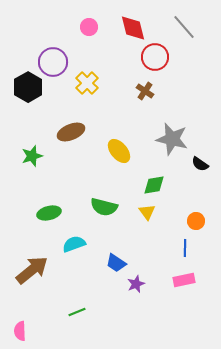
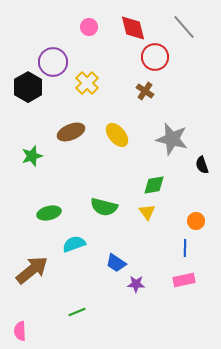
yellow ellipse: moved 2 px left, 16 px up
black semicircle: moved 2 px right, 1 px down; rotated 36 degrees clockwise
purple star: rotated 24 degrees clockwise
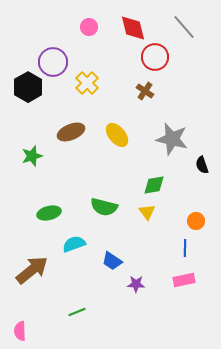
blue trapezoid: moved 4 px left, 2 px up
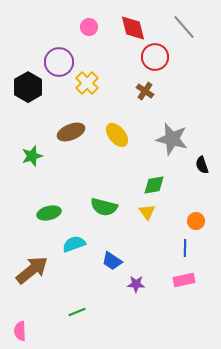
purple circle: moved 6 px right
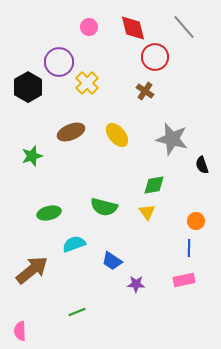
blue line: moved 4 px right
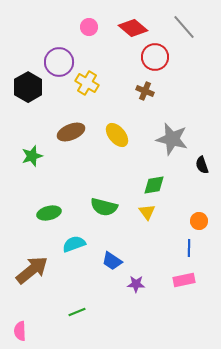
red diamond: rotated 36 degrees counterclockwise
yellow cross: rotated 15 degrees counterclockwise
brown cross: rotated 12 degrees counterclockwise
orange circle: moved 3 px right
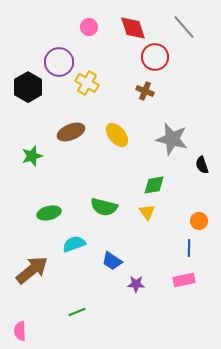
red diamond: rotated 32 degrees clockwise
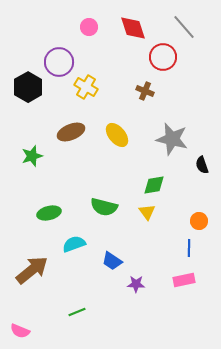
red circle: moved 8 px right
yellow cross: moved 1 px left, 4 px down
pink semicircle: rotated 66 degrees counterclockwise
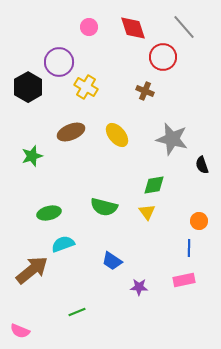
cyan semicircle: moved 11 px left
purple star: moved 3 px right, 3 px down
